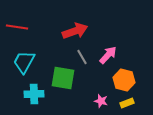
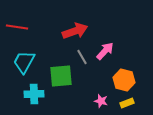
pink arrow: moved 3 px left, 4 px up
green square: moved 2 px left, 2 px up; rotated 15 degrees counterclockwise
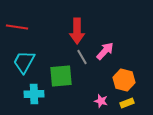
red arrow: moved 2 px right; rotated 110 degrees clockwise
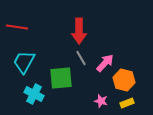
red arrow: moved 2 px right
pink arrow: moved 12 px down
gray line: moved 1 px left, 1 px down
green square: moved 2 px down
cyan cross: rotated 30 degrees clockwise
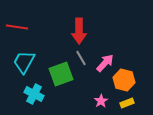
green square: moved 4 px up; rotated 15 degrees counterclockwise
pink star: rotated 24 degrees clockwise
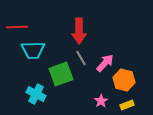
red line: rotated 10 degrees counterclockwise
cyan trapezoid: moved 9 px right, 12 px up; rotated 120 degrees counterclockwise
cyan cross: moved 2 px right
yellow rectangle: moved 2 px down
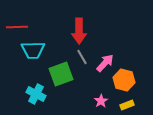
gray line: moved 1 px right, 1 px up
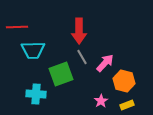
orange hexagon: moved 1 px down
cyan cross: rotated 24 degrees counterclockwise
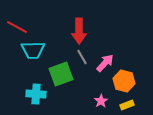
red line: rotated 30 degrees clockwise
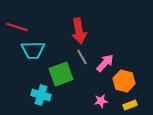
red line: rotated 10 degrees counterclockwise
red arrow: rotated 10 degrees counterclockwise
cyan cross: moved 5 px right, 1 px down; rotated 12 degrees clockwise
pink star: rotated 24 degrees clockwise
yellow rectangle: moved 3 px right
